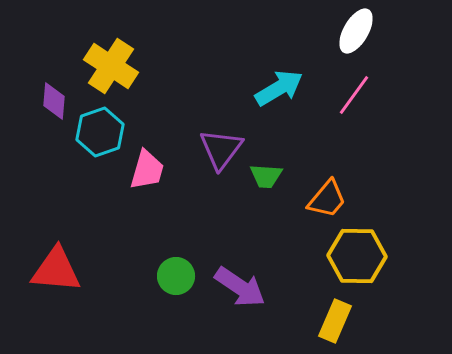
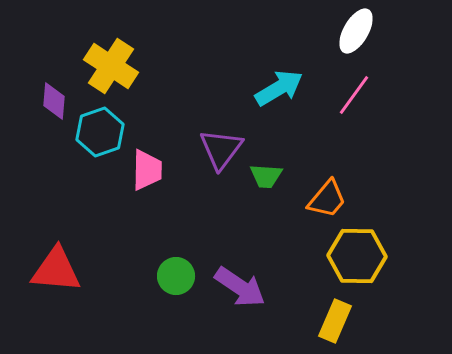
pink trapezoid: rotated 15 degrees counterclockwise
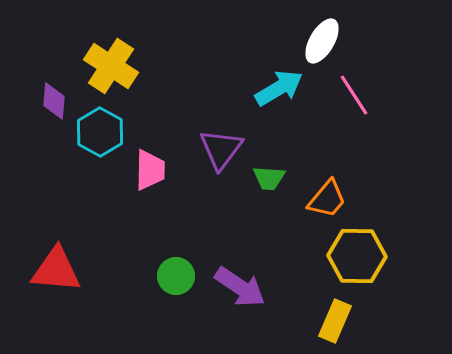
white ellipse: moved 34 px left, 10 px down
pink line: rotated 69 degrees counterclockwise
cyan hexagon: rotated 12 degrees counterclockwise
pink trapezoid: moved 3 px right
green trapezoid: moved 3 px right, 2 px down
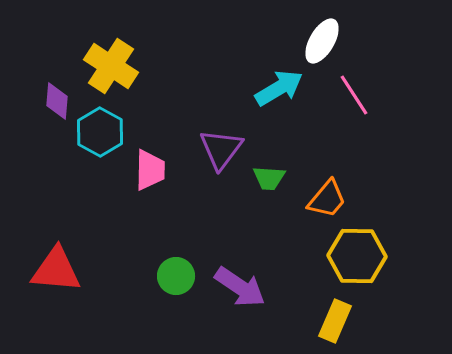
purple diamond: moved 3 px right
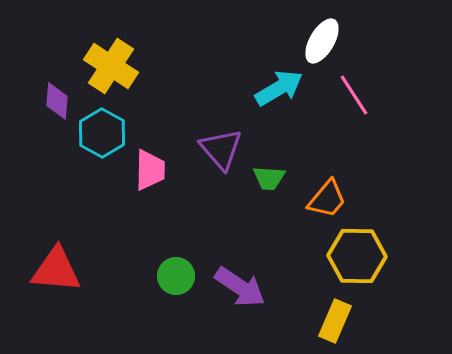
cyan hexagon: moved 2 px right, 1 px down
purple triangle: rotated 18 degrees counterclockwise
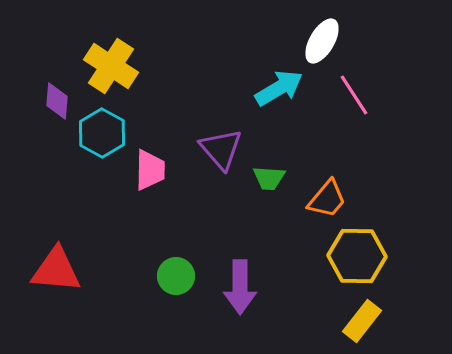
purple arrow: rotated 56 degrees clockwise
yellow rectangle: moved 27 px right; rotated 15 degrees clockwise
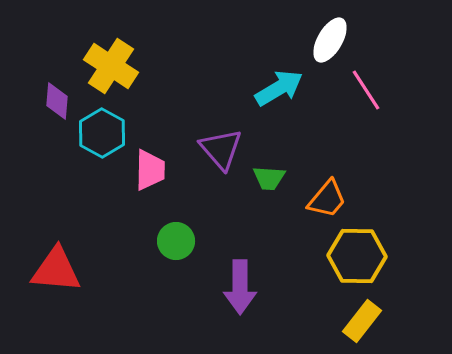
white ellipse: moved 8 px right, 1 px up
pink line: moved 12 px right, 5 px up
green circle: moved 35 px up
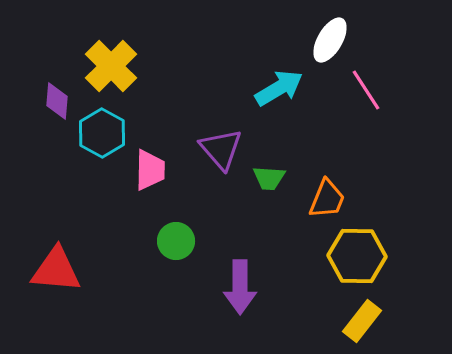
yellow cross: rotated 12 degrees clockwise
orange trapezoid: rotated 18 degrees counterclockwise
